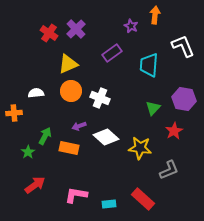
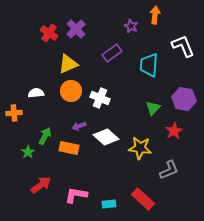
red arrow: moved 6 px right
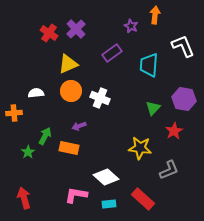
white diamond: moved 40 px down
red arrow: moved 17 px left, 13 px down; rotated 70 degrees counterclockwise
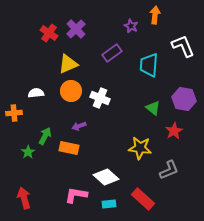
green triangle: rotated 35 degrees counterclockwise
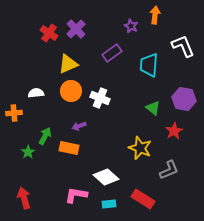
yellow star: rotated 15 degrees clockwise
red rectangle: rotated 10 degrees counterclockwise
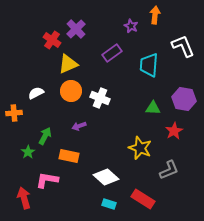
red cross: moved 3 px right, 7 px down
white semicircle: rotated 21 degrees counterclockwise
green triangle: rotated 35 degrees counterclockwise
orange rectangle: moved 8 px down
pink L-shape: moved 29 px left, 15 px up
cyan rectangle: rotated 24 degrees clockwise
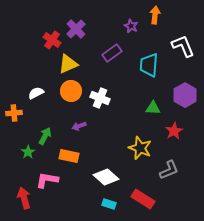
purple hexagon: moved 1 px right, 4 px up; rotated 20 degrees clockwise
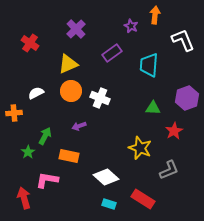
red cross: moved 22 px left, 3 px down
white L-shape: moved 6 px up
purple hexagon: moved 2 px right, 3 px down; rotated 10 degrees clockwise
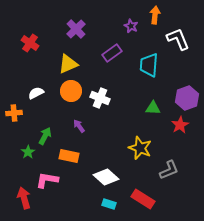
white L-shape: moved 5 px left, 1 px up
purple arrow: rotated 72 degrees clockwise
red star: moved 6 px right, 6 px up
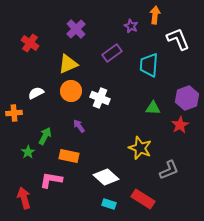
pink L-shape: moved 4 px right
